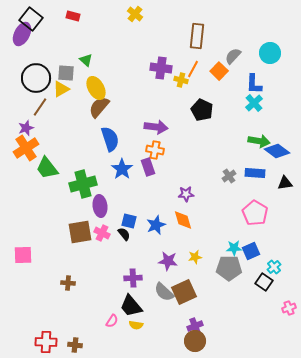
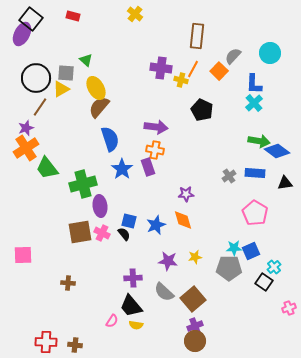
brown square at (184, 292): moved 9 px right, 7 px down; rotated 15 degrees counterclockwise
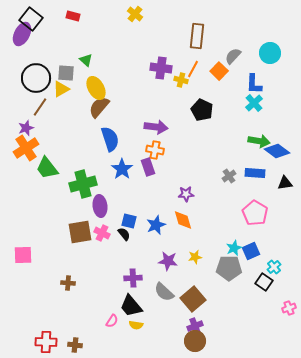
cyan star at (234, 248): rotated 21 degrees counterclockwise
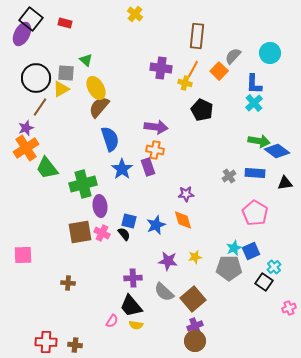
red rectangle at (73, 16): moved 8 px left, 7 px down
yellow cross at (181, 80): moved 4 px right, 3 px down
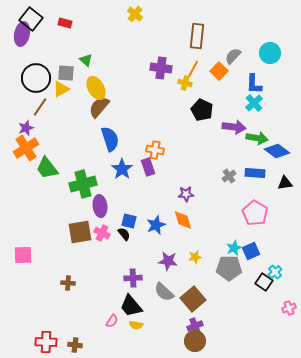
purple ellipse at (22, 34): rotated 15 degrees counterclockwise
purple arrow at (156, 127): moved 78 px right
green arrow at (259, 141): moved 2 px left, 3 px up
cyan cross at (274, 267): moved 1 px right, 5 px down
